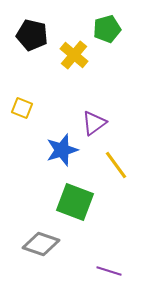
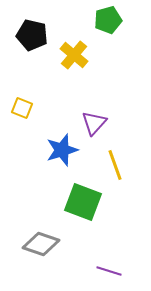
green pentagon: moved 1 px right, 9 px up
purple triangle: rotated 12 degrees counterclockwise
yellow line: moved 1 px left; rotated 16 degrees clockwise
green square: moved 8 px right
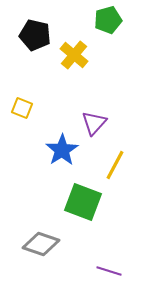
black pentagon: moved 3 px right
blue star: rotated 16 degrees counterclockwise
yellow line: rotated 48 degrees clockwise
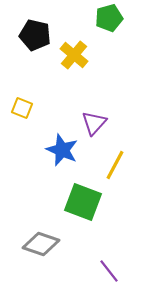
green pentagon: moved 1 px right, 2 px up
blue star: rotated 16 degrees counterclockwise
purple line: rotated 35 degrees clockwise
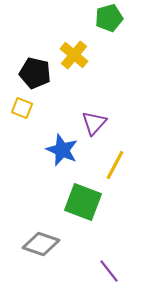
black pentagon: moved 38 px down
